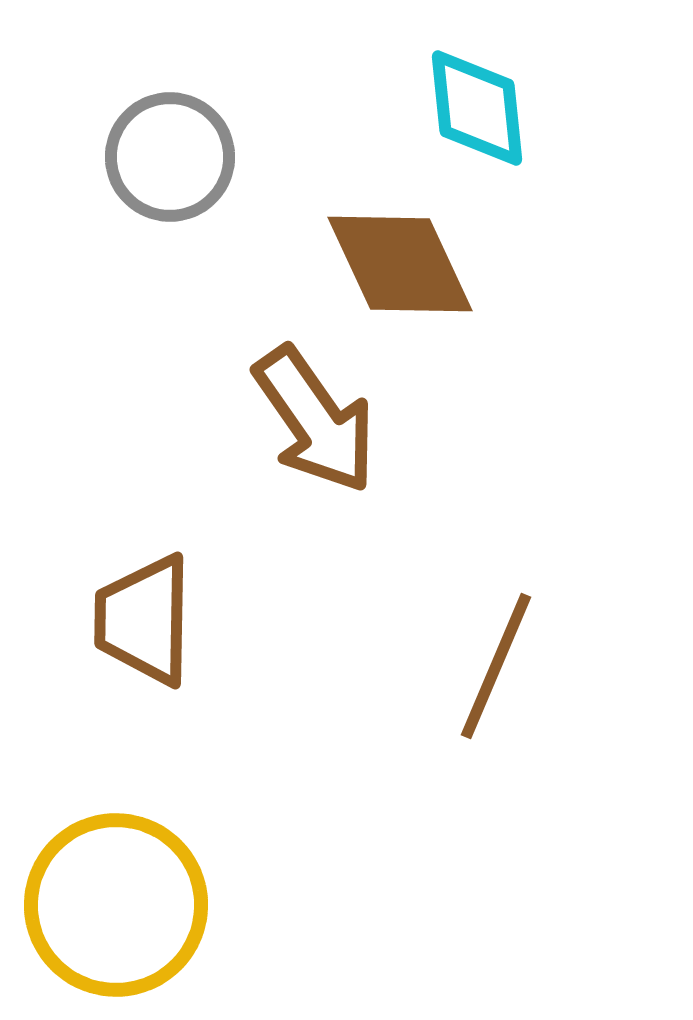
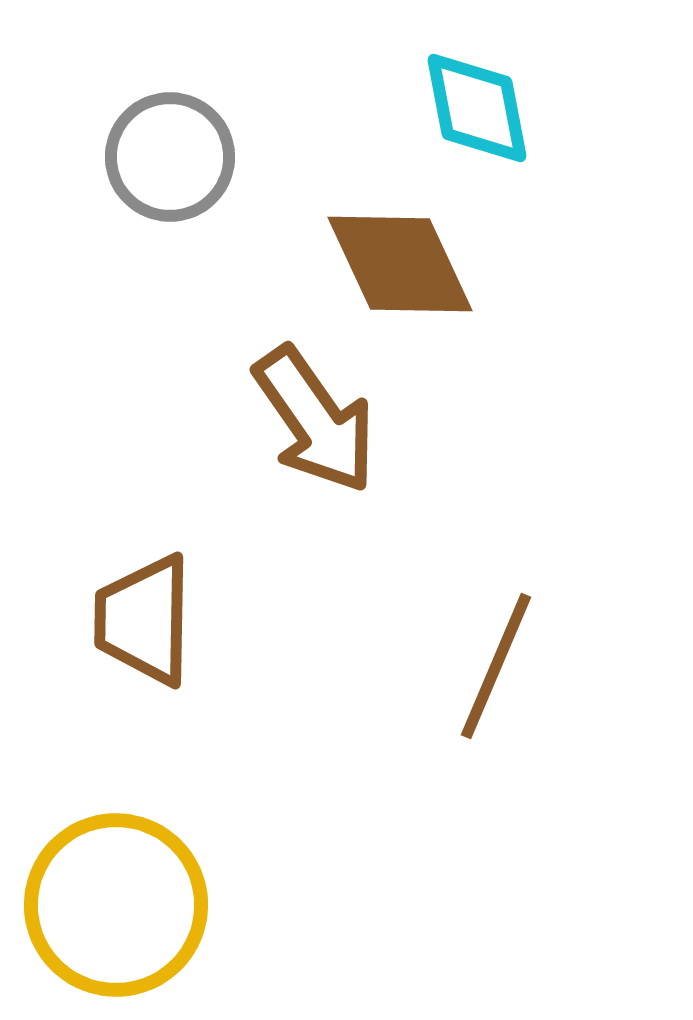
cyan diamond: rotated 5 degrees counterclockwise
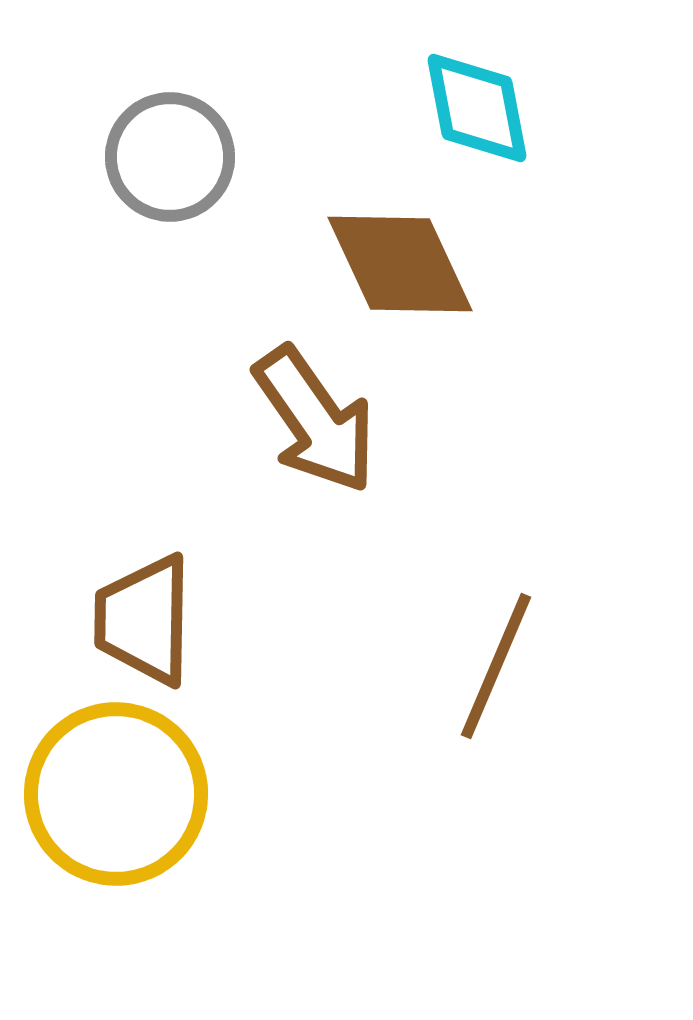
yellow circle: moved 111 px up
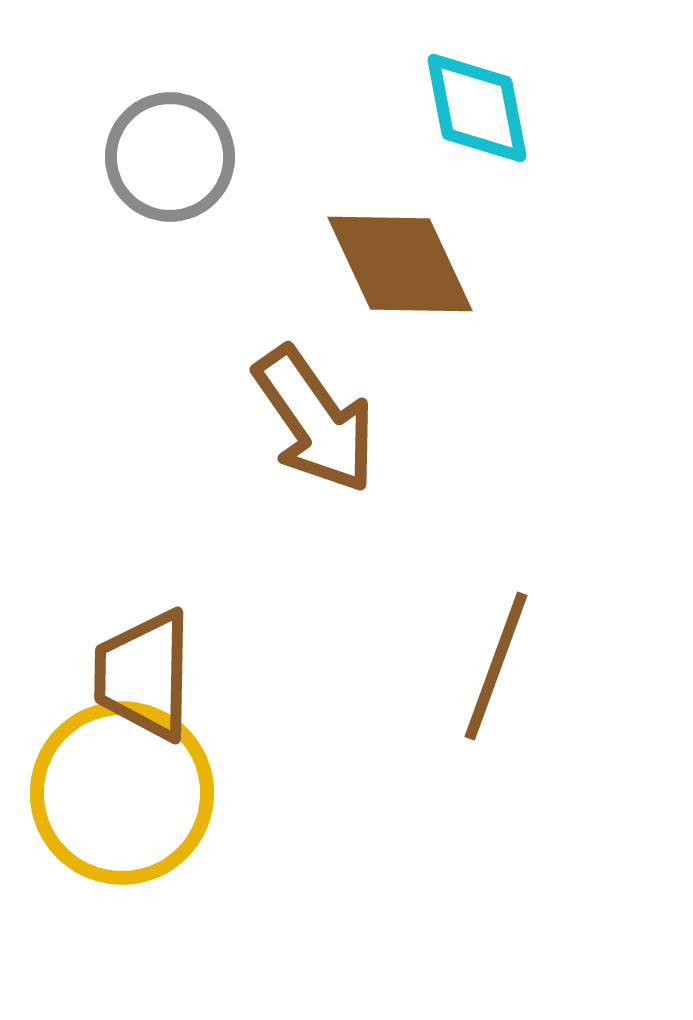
brown trapezoid: moved 55 px down
brown line: rotated 3 degrees counterclockwise
yellow circle: moved 6 px right, 1 px up
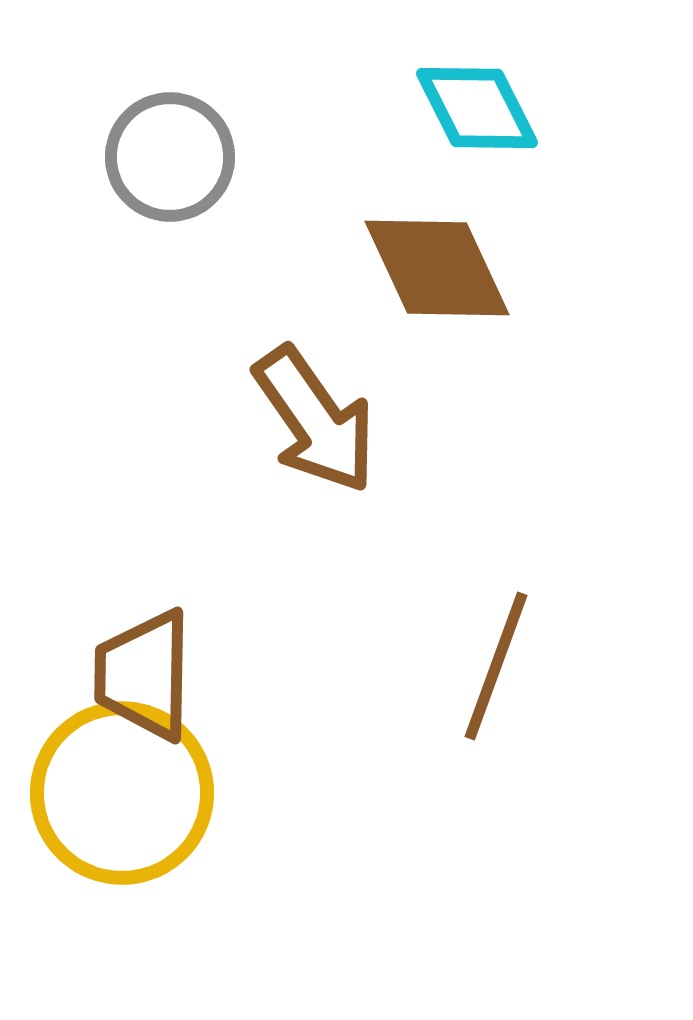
cyan diamond: rotated 16 degrees counterclockwise
brown diamond: moved 37 px right, 4 px down
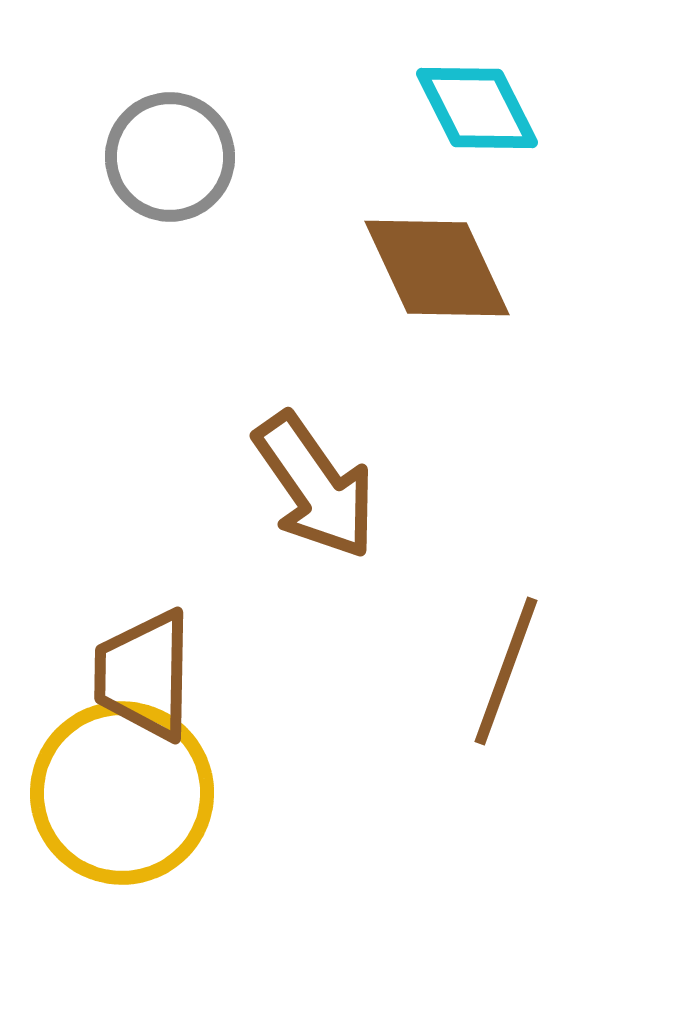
brown arrow: moved 66 px down
brown line: moved 10 px right, 5 px down
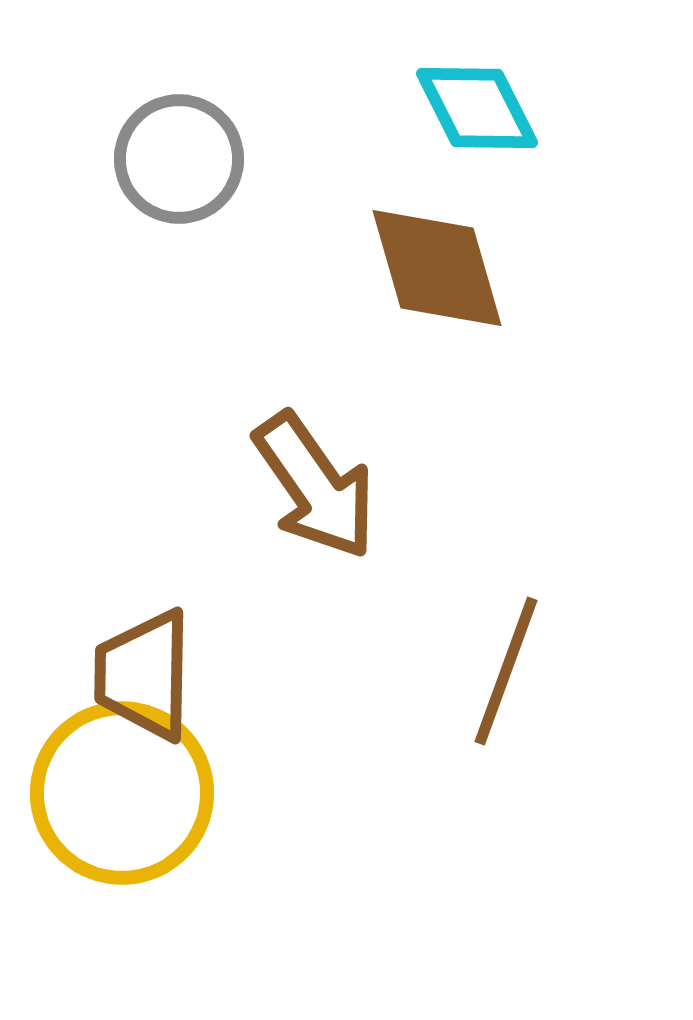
gray circle: moved 9 px right, 2 px down
brown diamond: rotated 9 degrees clockwise
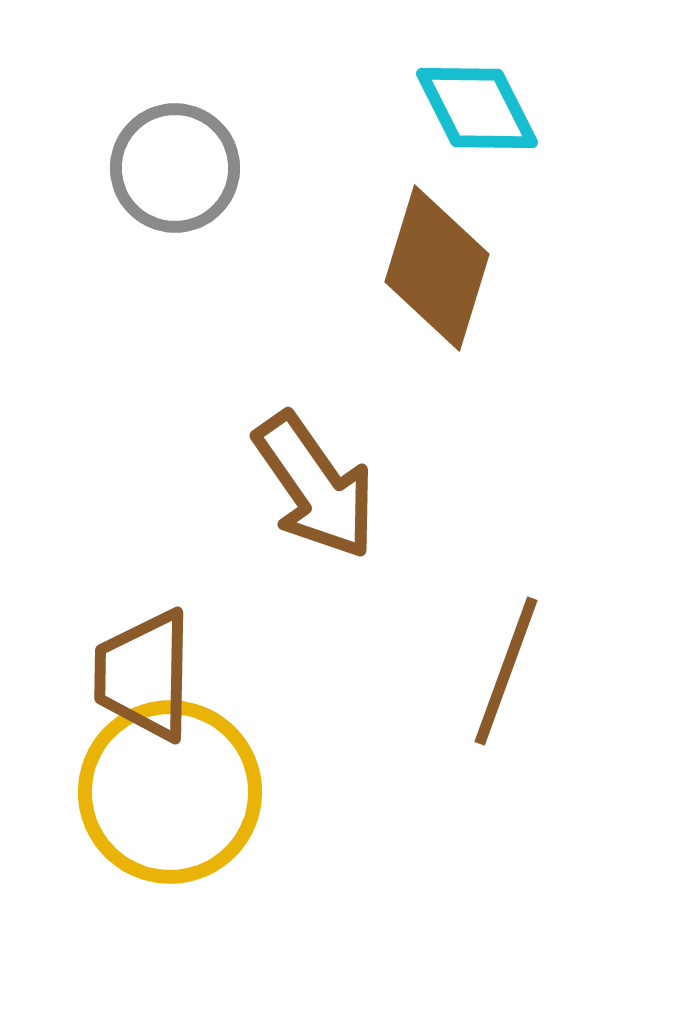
gray circle: moved 4 px left, 9 px down
brown diamond: rotated 33 degrees clockwise
yellow circle: moved 48 px right, 1 px up
